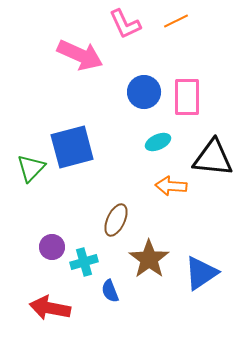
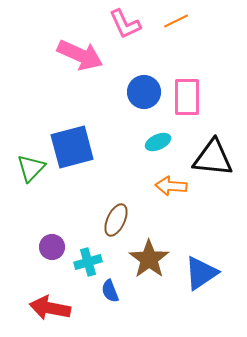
cyan cross: moved 4 px right
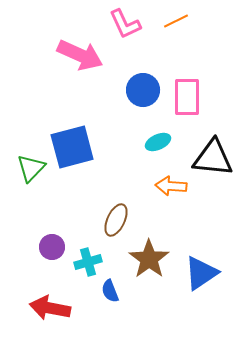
blue circle: moved 1 px left, 2 px up
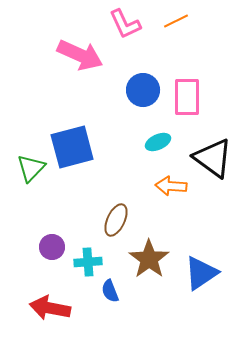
black triangle: rotated 30 degrees clockwise
cyan cross: rotated 12 degrees clockwise
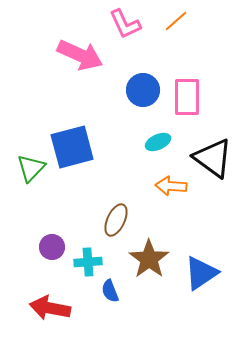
orange line: rotated 15 degrees counterclockwise
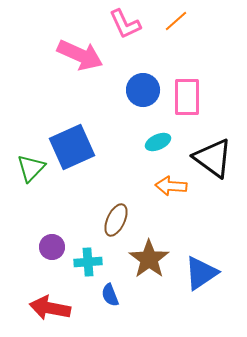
blue square: rotated 9 degrees counterclockwise
blue semicircle: moved 4 px down
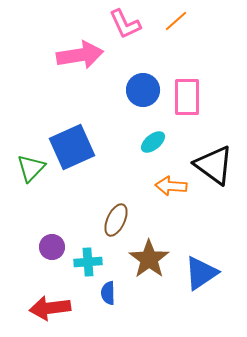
pink arrow: rotated 33 degrees counterclockwise
cyan ellipse: moved 5 px left; rotated 15 degrees counterclockwise
black triangle: moved 1 px right, 7 px down
blue semicircle: moved 2 px left, 2 px up; rotated 20 degrees clockwise
red arrow: rotated 18 degrees counterclockwise
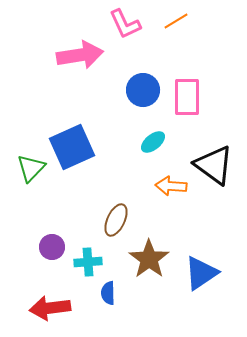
orange line: rotated 10 degrees clockwise
